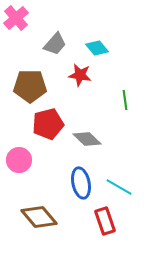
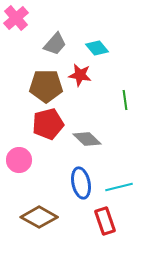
brown pentagon: moved 16 px right
cyan line: rotated 44 degrees counterclockwise
brown diamond: rotated 21 degrees counterclockwise
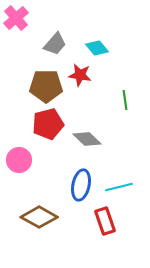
blue ellipse: moved 2 px down; rotated 24 degrees clockwise
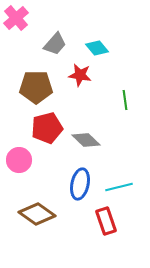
brown pentagon: moved 10 px left, 1 px down
red pentagon: moved 1 px left, 4 px down
gray diamond: moved 1 px left, 1 px down
blue ellipse: moved 1 px left, 1 px up
brown diamond: moved 2 px left, 3 px up; rotated 6 degrees clockwise
red rectangle: moved 1 px right
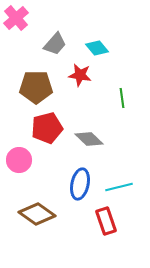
green line: moved 3 px left, 2 px up
gray diamond: moved 3 px right, 1 px up
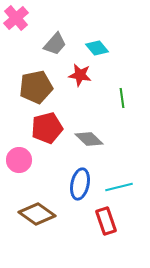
brown pentagon: rotated 12 degrees counterclockwise
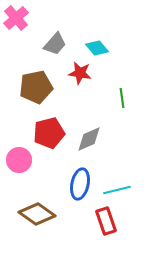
red star: moved 2 px up
red pentagon: moved 2 px right, 5 px down
gray diamond: rotated 68 degrees counterclockwise
cyan line: moved 2 px left, 3 px down
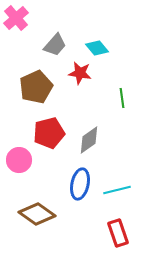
gray trapezoid: moved 1 px down
brown pentagon: rotated 12 degrees counterclockwise
gray diamond: moved 1 px down; rotated 12 degrees counterclockwise
red rectangle: moved 12 px right, 12 px down
